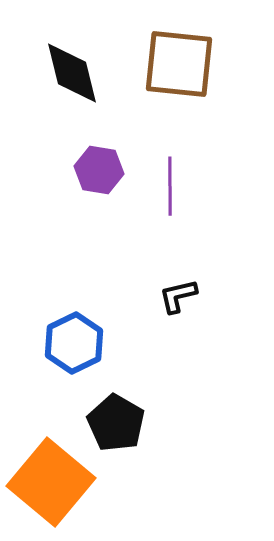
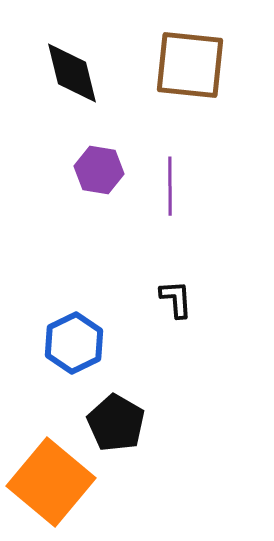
brown square: moved 11 px right, 1 px down
black L-shape: moved 2 px left, 3 px down; rotated 99 degrees clockwise
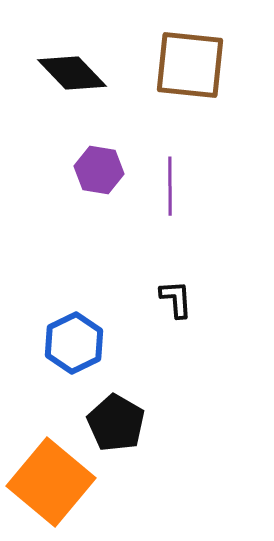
black diamond: rotated 30 degrees counterclockwise
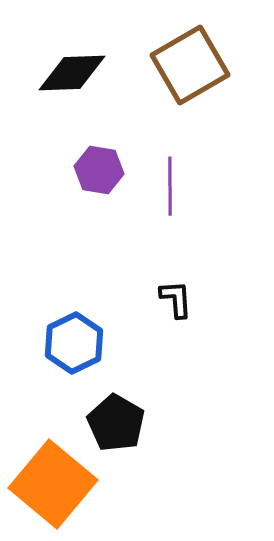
brown square: rotated 36 degrees counterclockwise
black diamond: rotated 48 degrees counterclockwise
orange square: moved 2 px right, 2 px down
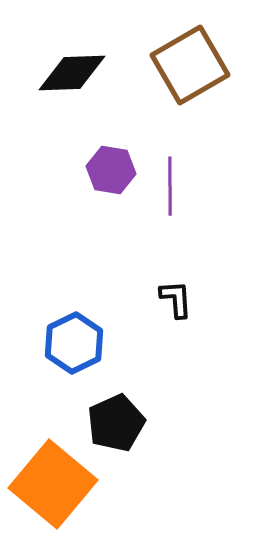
purple hexagon: moved 12 px right
black pentagon: rotated 18 degrees clockwise
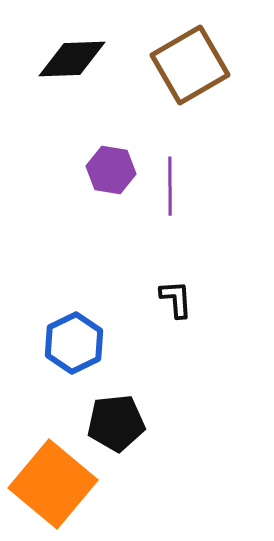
black diamond: moved 14 px up
black pentagon: rotated 18 degrees clockwise
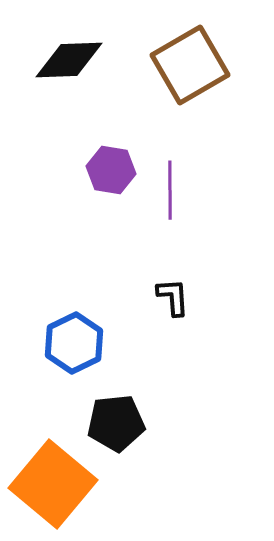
black diamond: moved 3 px left, 1 px down
purple line: moved 4 px down
black L-shape: moved 3 px left, 2 px up
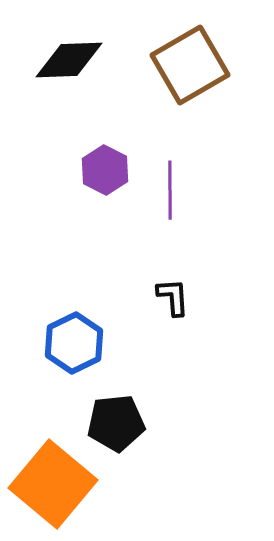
purple hexagon: moved 6 px left; rotated 18 degrees clockwise
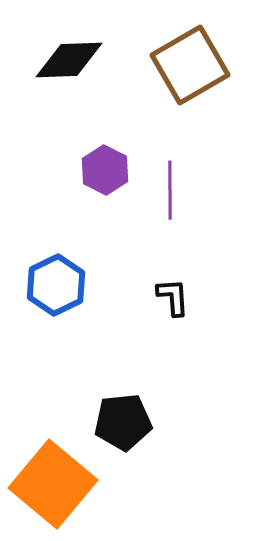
blue hexagon: moved 18 px left, 58 px up
black pentagon: moved 7 px right, 1 px up
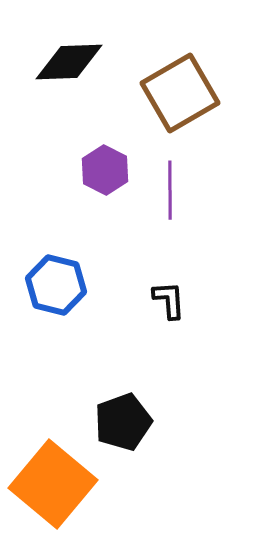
black diamond: moved 2 px down
brown square: moved 10 px left, 28 px down
blue hexagon: rotated 20 degrees counterclockwise
black L-shape: moved 4 px left, 3 px down
black pentagon: rotated 14 degrees counterclockwise
